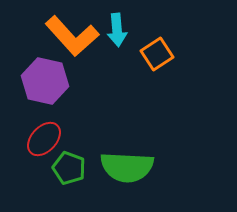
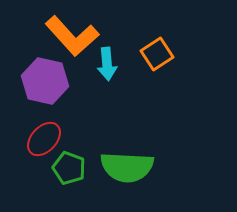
cyan arrow: moved 10 px left, 34 px down
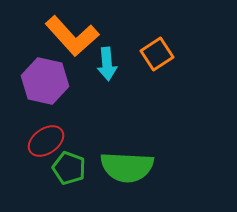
red ellipse: moved 2 px right, 2 px down; rotated 12 degrees clockwise
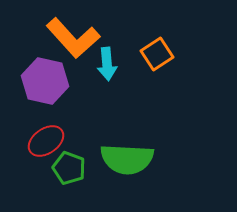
orange L-shape: moved 1 px right, 2 px down
green semicircle: moved 8 px up
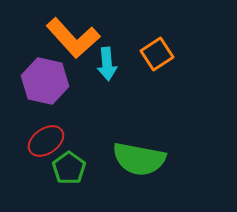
green semicircle: moved 12 px right; rotated 8 degrees clockwise
green pentagon: rotated 16 degrees clockwise
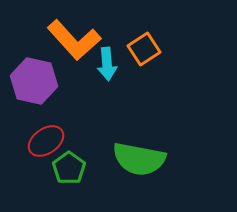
orange L-shape: moved 1 px right, 2 px down
orange square: moved 13 px left, 5 px up
purple hexagon: moved 11 px left
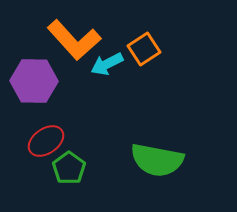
cyan arrow: rotated 68 degrees clockwise
purple hexagon: rotated 12 degrees counterclockwise
green semicircle: moved 18 px right, 1 px down
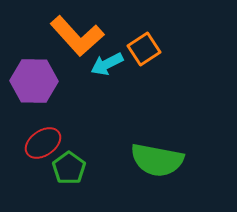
orange L-shape: moved 3 px right, 4 px up
red ellipse: moved 3 px left, 2 px down
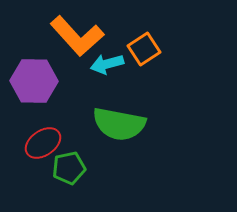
cyan arrow: rotated 12 degrees clockwise
green semicircle: moved 38 px left, 36 px up
green pentagon: rotated 24 degrees clockwise
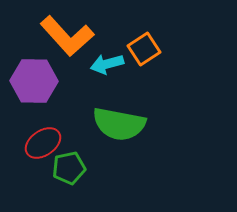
orange L-shape: moved 10 px left
